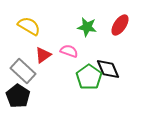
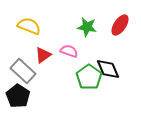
yellow semicircle: rotated 10 degrees counterclockwise
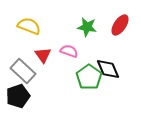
red triangle: rotated 30 degrees counterclockwise
black pentagon: rotated 20 degrees clockwise
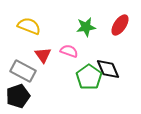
green star: moved 1 px left; rotated 18 degrees counterclockwise
gray rectangle: rotated 15 degrees counterclockwise
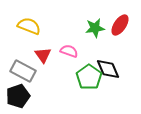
green star: moved 9 px right, 1 px down
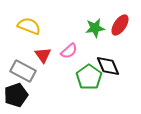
pink semicircle: rotated 120 degrees clockwise
black diamond: moved 3 px up
black pentagon: moved 2 px left, 1 px up
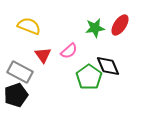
gray rectangle: moved 3 px left, 1 px down
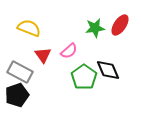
yellow semicircle: moved 2 px down
black diamond: moved 4 px down
green pentagon: moved 5 px left
black pentagon: moved 1 px right
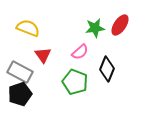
yellow semicircle: moved 1 px left
pink semicircle: moved 11 px right, 1 px down
black diamond: moved 1 px left, 1 px up; rotated 45 degrees clockwise
green pentagon: moved 9 px left, 5 px down; rotated 15 degrees counterclockwise
black pentagon: moved 3 px right, 1 px up
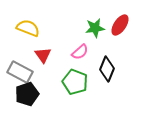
black pentagon: moved 7 px right
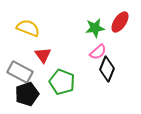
red ellipse: moved 3 px up
pink semicircle: moved 18 px right
green pentagon: moved 13 px left
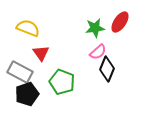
red triangle: moved 2 px left, 2 px up
